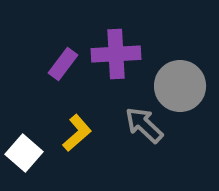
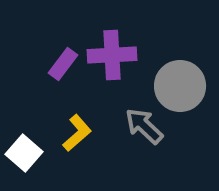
purple cross: moved 4 px left, 1 px down
gray arrow: moved 1 px down
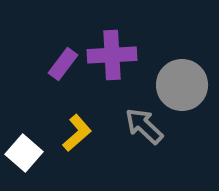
gray circle: moved 2 px right, 1 px up
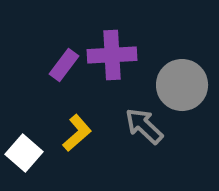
purple rectangle: moved 1 px right, 1 px down
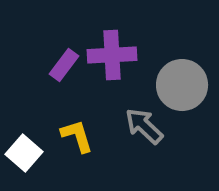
yellow L-shape: moved 3 px down; rotated 66 degrees counterclockwise
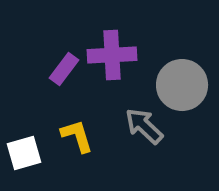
purple rectangle: moved 4 px down
white square: rotated 33 degrees clockwise
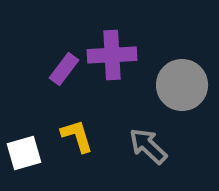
gray arrow: moved 4 px right, 20 px down
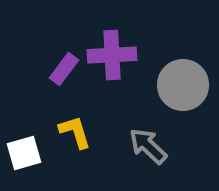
gray circle: moved 1 px right
yellow L-shape: moved 2 px left, 4 px up
